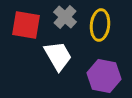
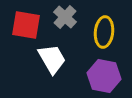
yellow ellipse: moved 4 px right, 7 px down
white trapezoid: moved 6 px left, 3 px down
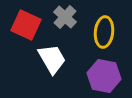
red square: rotated 16 degrees clockwise
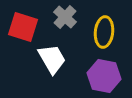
red square: moved 3 px left, 2 px down; rotated 8 degrees counterclockwise
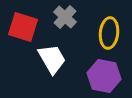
yellow ellipse: moved 5 px right, 1 px down
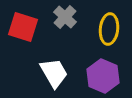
yellow ellipse: moved 4 px up
white trapezoid: moved 2 px right, 14 px down
purple hexagon: moved 1 px left; rotated 12 degrees clockwise
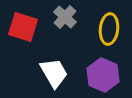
purple hexagon: moved 1 px up
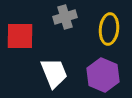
gray cross: rotated 30 degrees clockwise
red square: moved 3 px left, 9 px down; rotated 16 degrees counterclockwise
white trapezoid: rotated 8 degrees clockwise
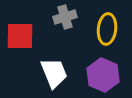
yellow ellipse: moved 2 px left
